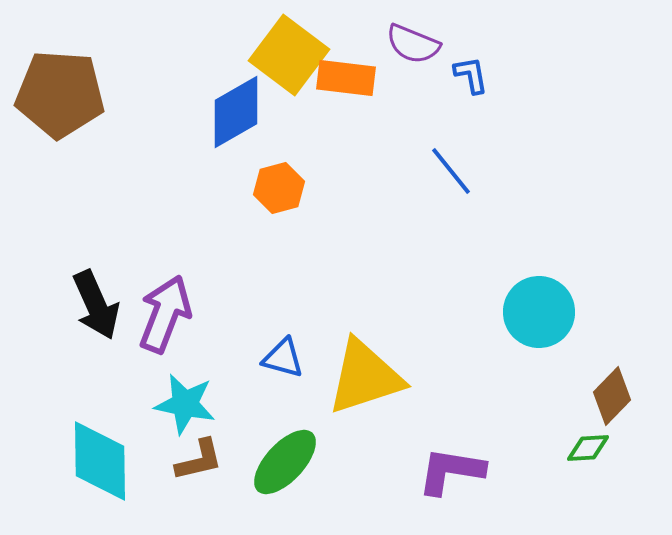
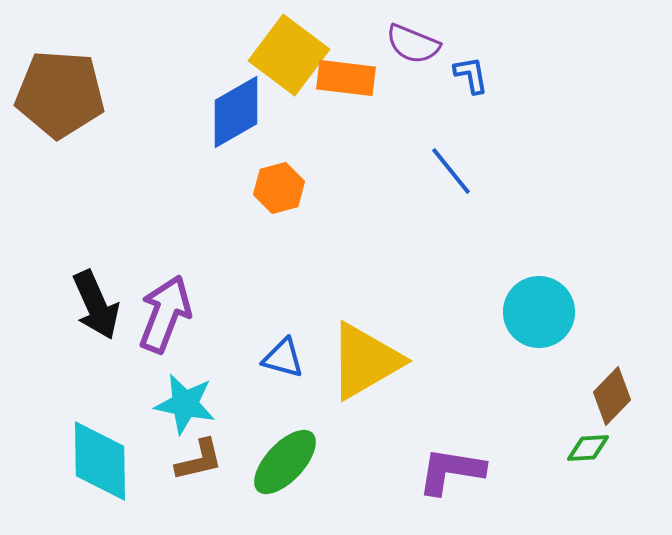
yellow triangle: moved 16 px up; rotated 12 degrees counterclockwise
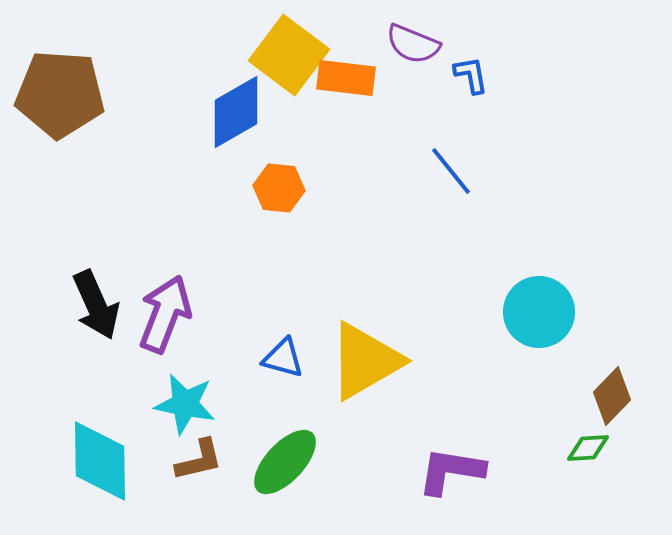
orange hexagon: rotated 21 degrees clockwise
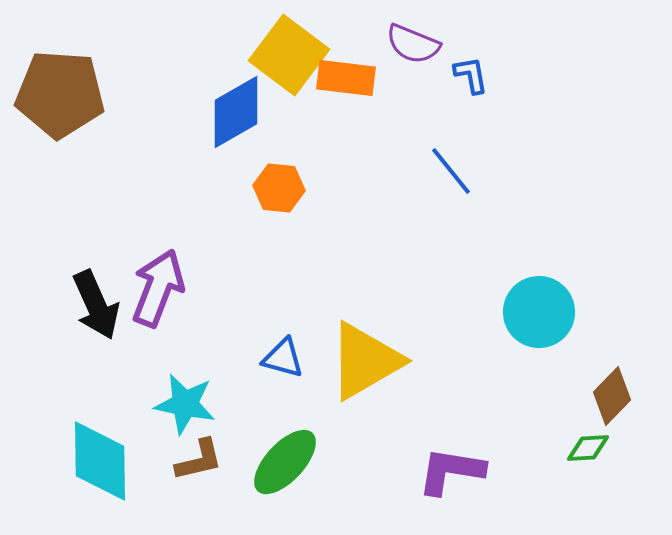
purple arrow: moved 7 px left, 26 px up
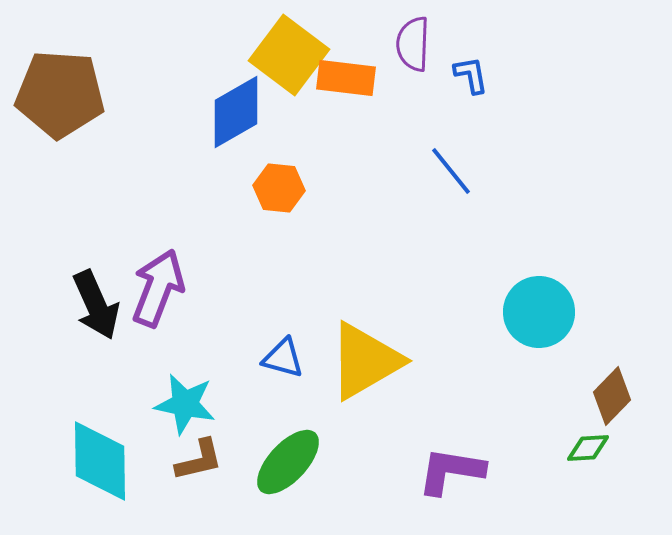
purple semicircle: rotated 70 degrees clockwise
green ellipse: moved 3 px right
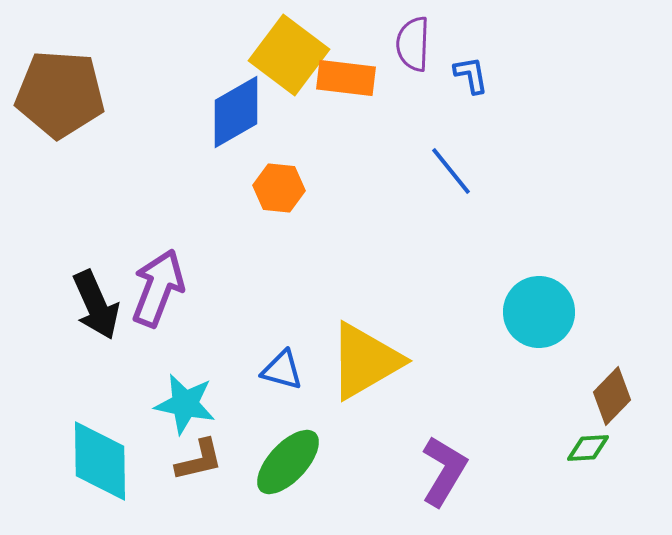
blue triangle: moved 1 px left, 12 px down
purple L-shape: moved 7 px left; rotated 112 degrees clockwise
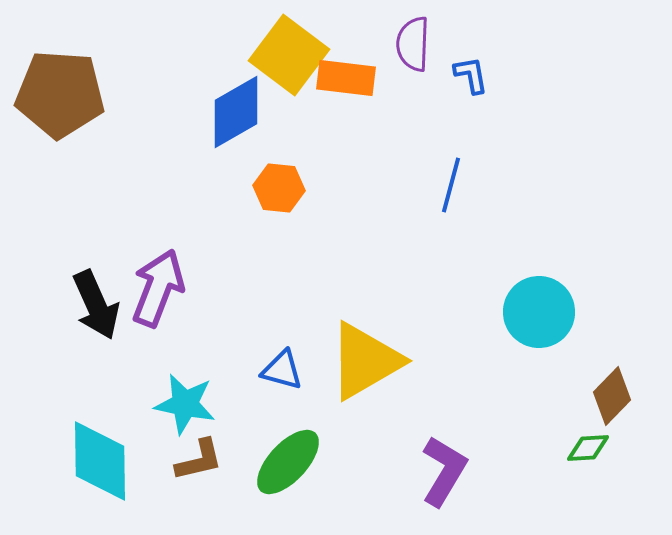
blue line: moved 14 px down; rotated 54 degrees clockwise
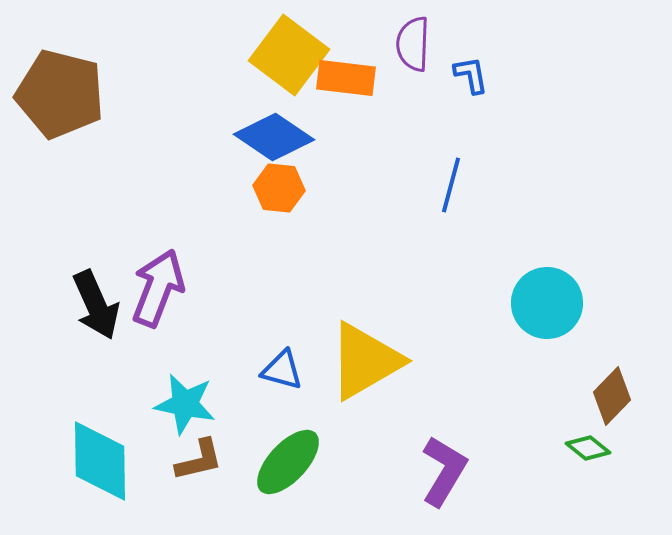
brown pentagon: rotated 10 degrees clockwise
blue diamond: moved 38 px right, 25 px down; rotated 64 degrees clockwise
cyan circle: moved 8 px right, 9 px up
green diamond: rotated 42 degrees clockwise
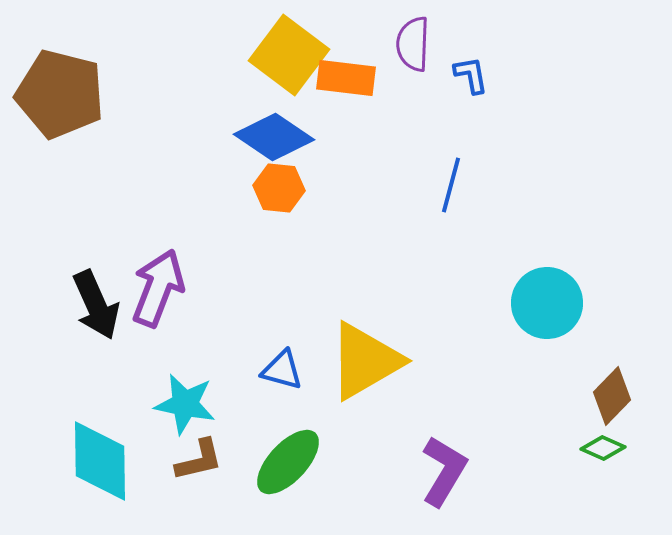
green diamond: moved 15 px right; rotated 15 degrees counterclockwise
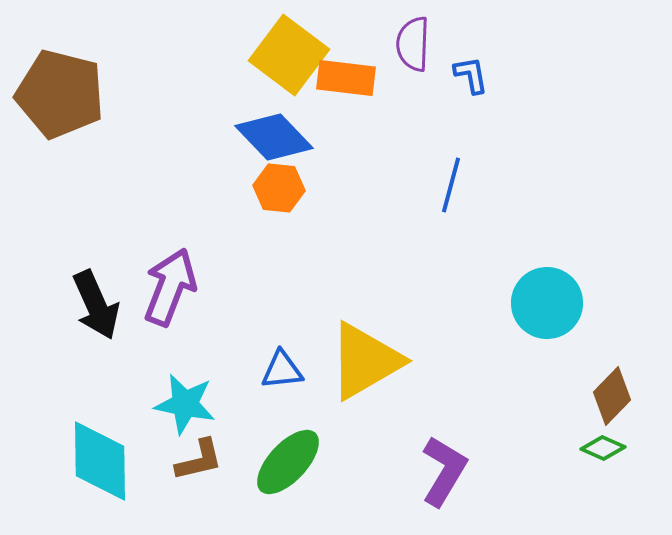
blue diamond: rotated 12 degrees clockwise
purple arrow: moved 12 px right, 1 px up
blue triangle: rotated 21 degrees counterclockwise
